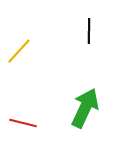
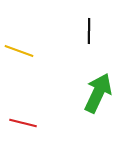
yellow line: rotated 68 degrees clockwise
green arrow: moved 13 px right, 15 px up
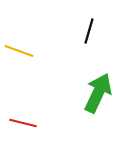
black line: rotated 15 degrees clockwise
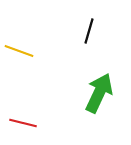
green arrow: moved 1 px right
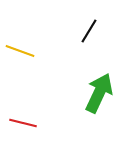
black line: rotated 15 degrees clockwise
yellow line: moved 1 px right
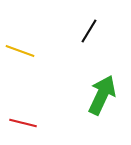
green arrow: moved 3 px right, 2 px down
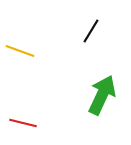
black line: moved 2 px right
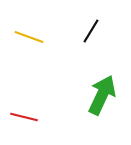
yellow line: moved 9 px right, 14 px up
red line: moved 1 px right, 6 px up
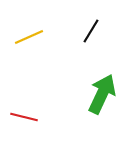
yellow line: rotated 44 degrees counterclockwise
green arrow: moved 1 px up
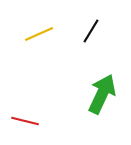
yellow line: moved 10 px right, 3 px up
red line: moved 1 px right, 4 px down
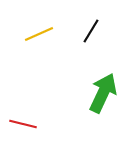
green arrow: moved 1 px right, 1 px up
red line: moved 2 px left, 3 px down
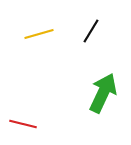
yellow line: rotated 8 degrees clockwise
